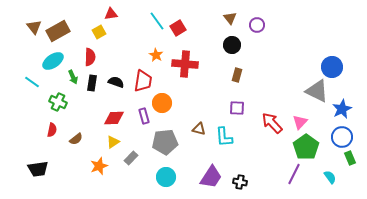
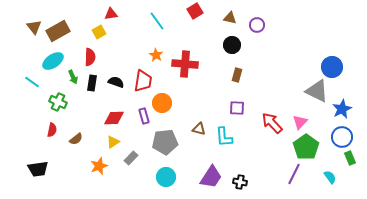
brown triangle at (230, 18): rotated 40 degrees counterclockwise
red square at (178, 28): moved 17 px right, 17 px up
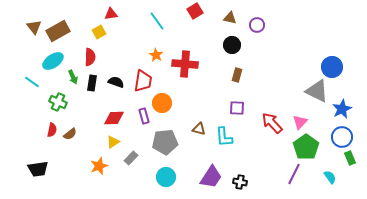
brown semicircle at (76, 139): moved 6 px left, 5 px up
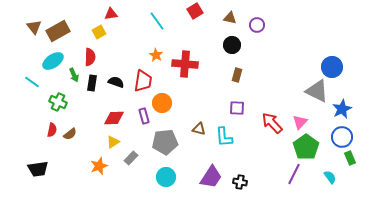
green arrow at (73, 77): moved 1 px right, 2 px up
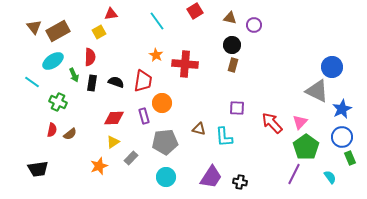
purple circle at (257, 25): moved 3 px left
brown rectangle at (237, 75): moved 4 px left, 10 px up
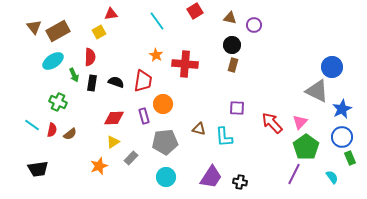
cyan line at (32, 82): moved 43 px down
orange circle at (162, 103): moved 1 px right, 1 px down
cyan semicircle at (330, 177): moved 2 px right
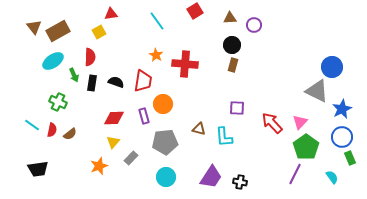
brown triangle at (230, 18): rotated 16 degrees counterclockwise
yellow triangle at (113, 142): rotated 16 degrees counterclockwise
purple line at (294, 174): moved 1 px right
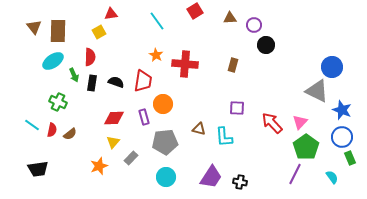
brown rectangle at (58, 31): rotated 60 degrees counterclockwise
black circle at (232, 45): moved 34 px right
blue star at (342, 109): moved 1 px down; rotated 24 degrees counterclockwise
purple rectangle at (144, 116): moved 1 px down
